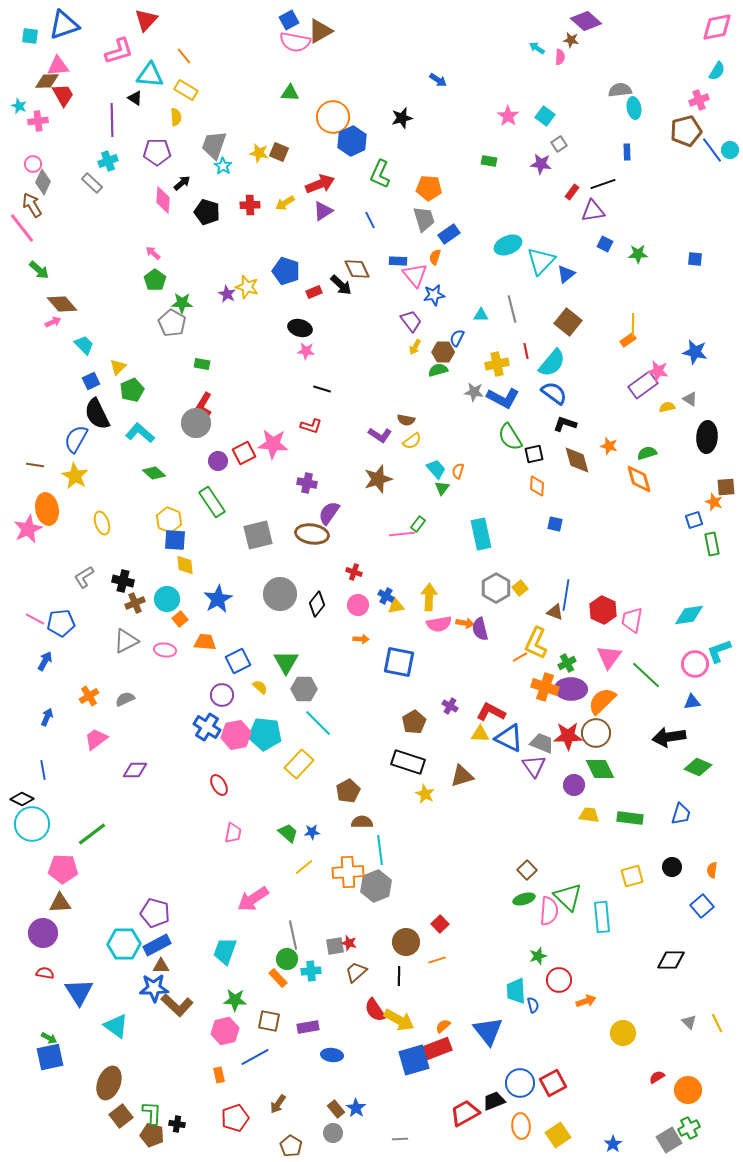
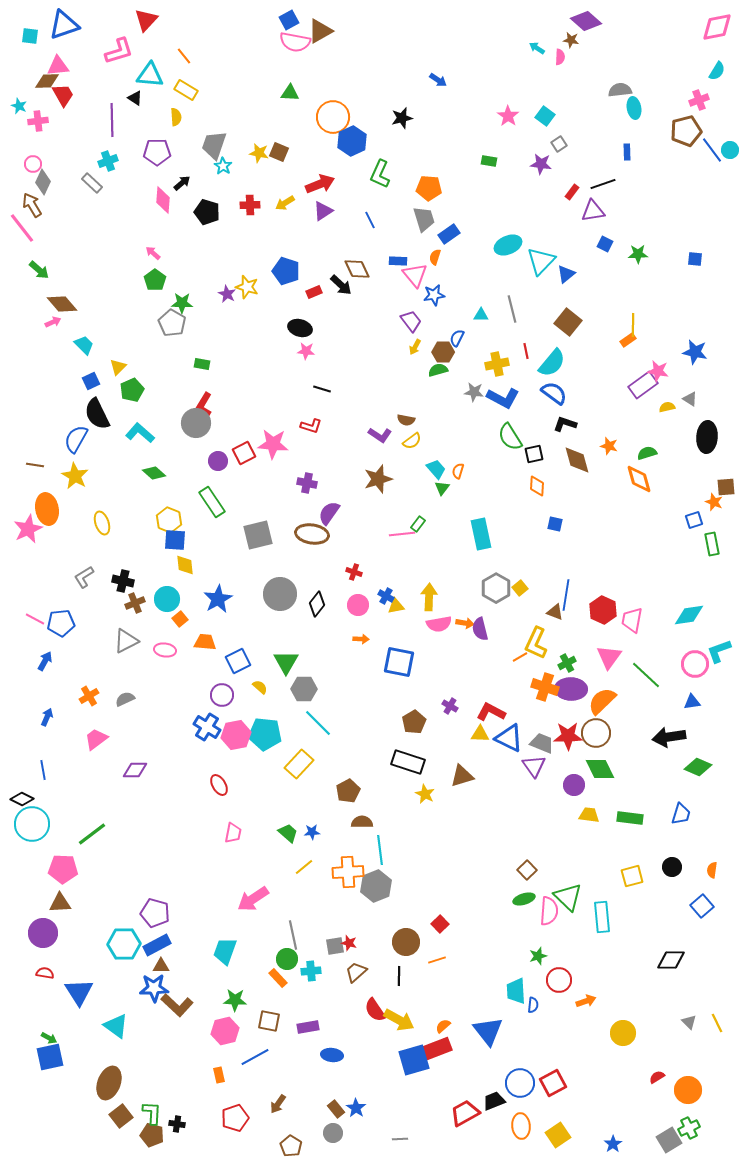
blue semicircle at (533, 1005): rotated 21 degrees clockwise
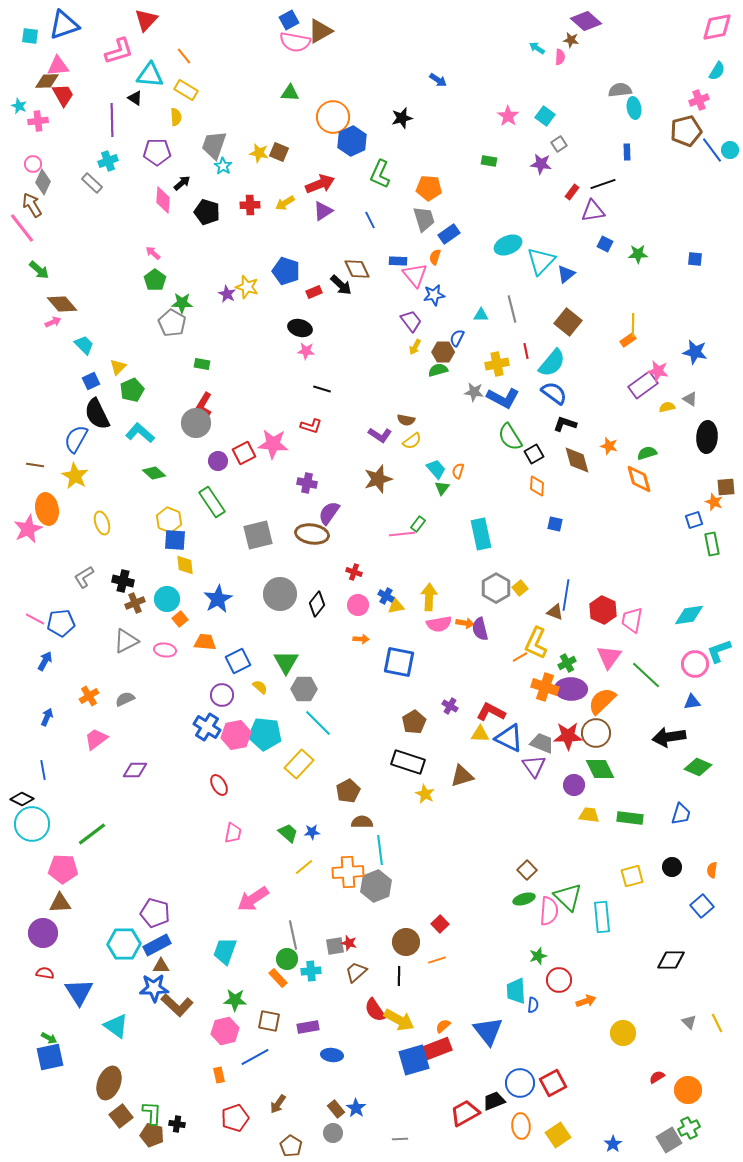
black square at (534, 454): rotated 18 degrees counterclockwise
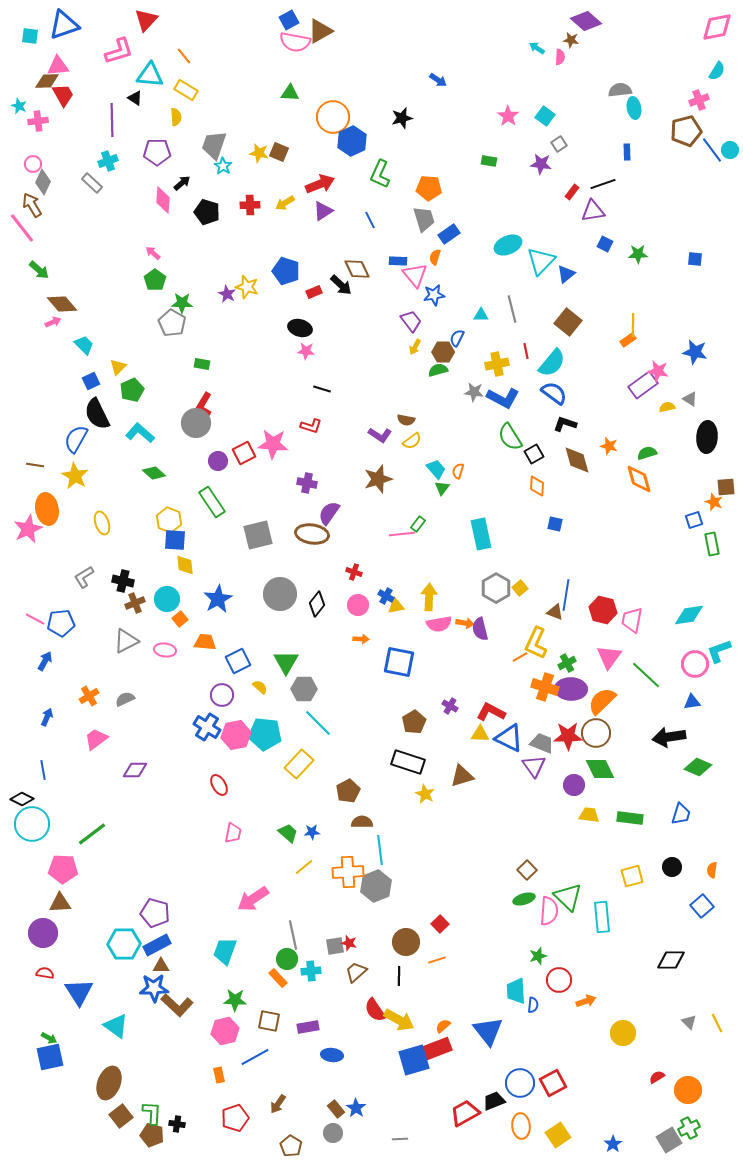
red hexagon at (603, 610): rotated 12 degrees counterclockwise
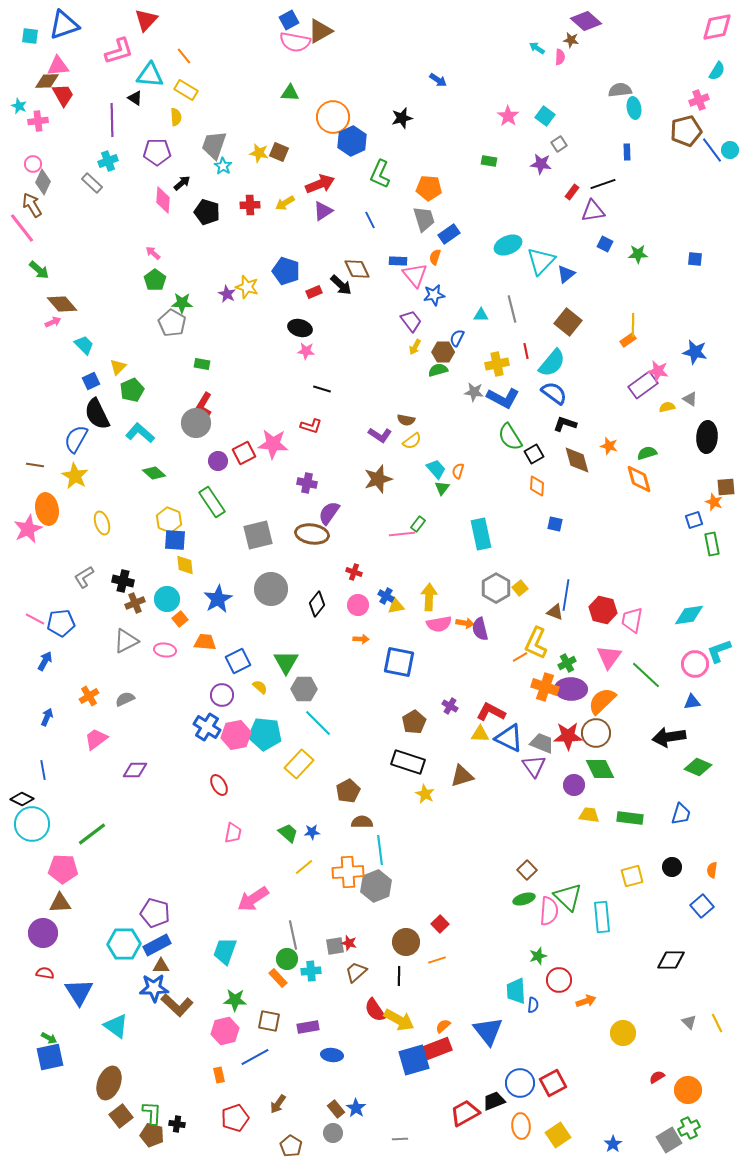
gray circle at (280, 594): moved 9 px left, 5 px up
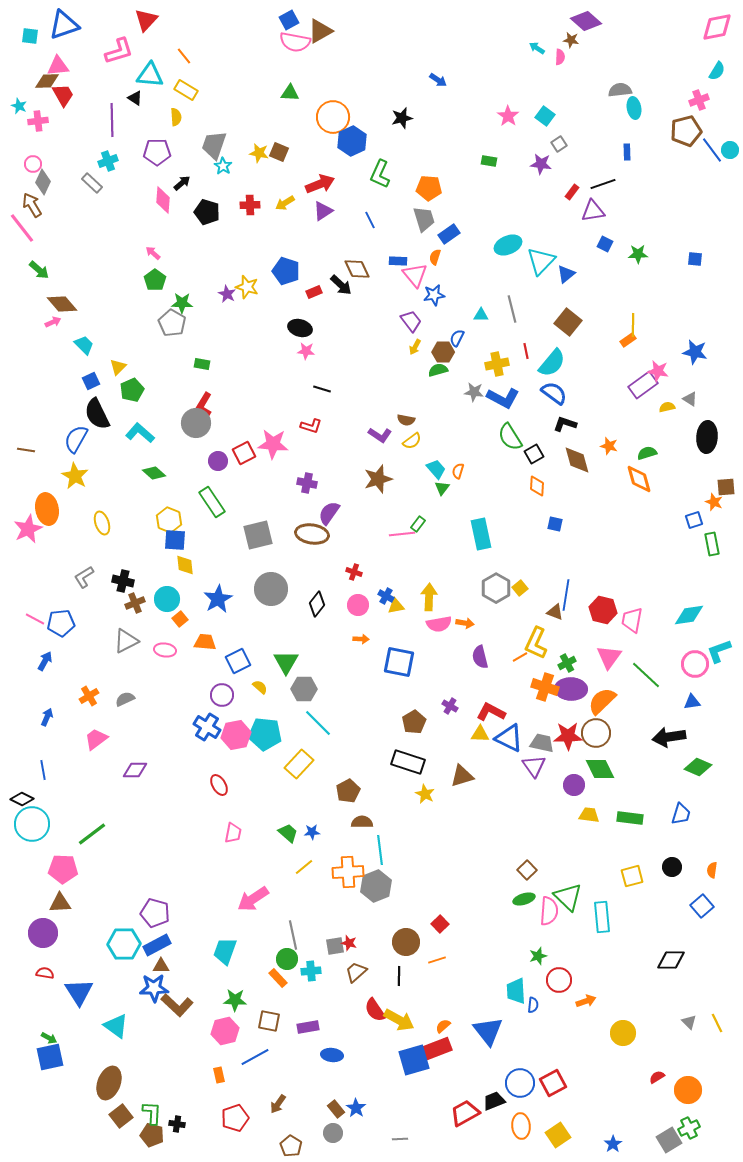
brown line at (35, 465): moved 9 px left, 15 px up
purple semicircle at (480, 629): moved 28 px down
gray trapezoid at (542, 743): rotated 10 degrees counterclockwise
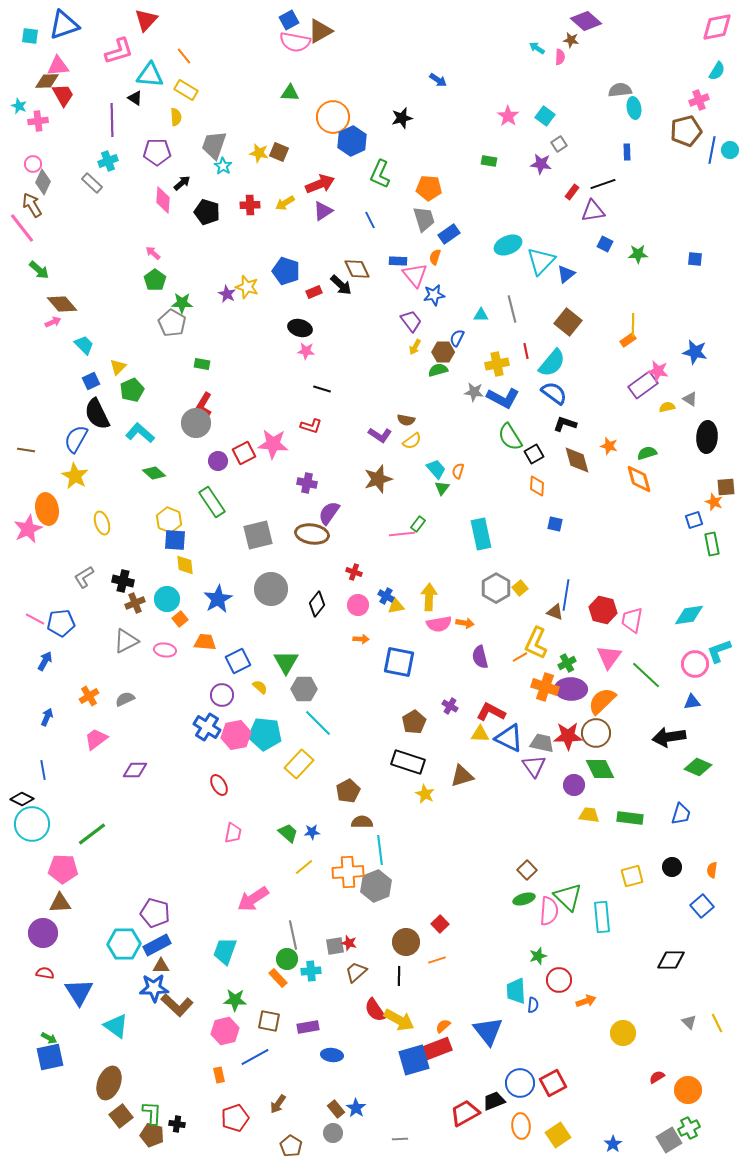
blue line at (712, 150): rotated 48 degrees clockwise
